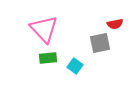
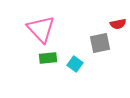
red semicircle: moved 3 px right
pink triangle: moved 3 px left
cyan square: moved 2 px up
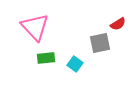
red semicircle: rotated 21 degrees counterclockwise
pink triangle: moved 6 px left, 2 px up
green rectangle: moved 2 px left
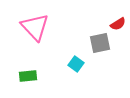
green rectangle: moved 18 px left, 18 px down
cyan square: moved 1 px right
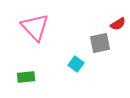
green rectangle: moved 2 px left, 1 px down
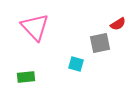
cyan square: rotated 21 degrees counterclockwise
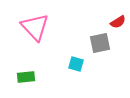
red semicircle: moved 2 px up
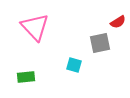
cyan square: moved 2 px left, 1 px down
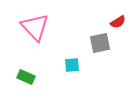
cyan square: moved 2 px left; rotated 21 degrees counterclockwise
green rectangle: rotated 30 degrees clockwise
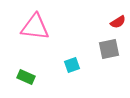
pink triangle: rotated 40 degrees counterclockwise
gray square: moved 9 px right, 6 px down
cyan square: rotated 14 degrees counterclockwise
